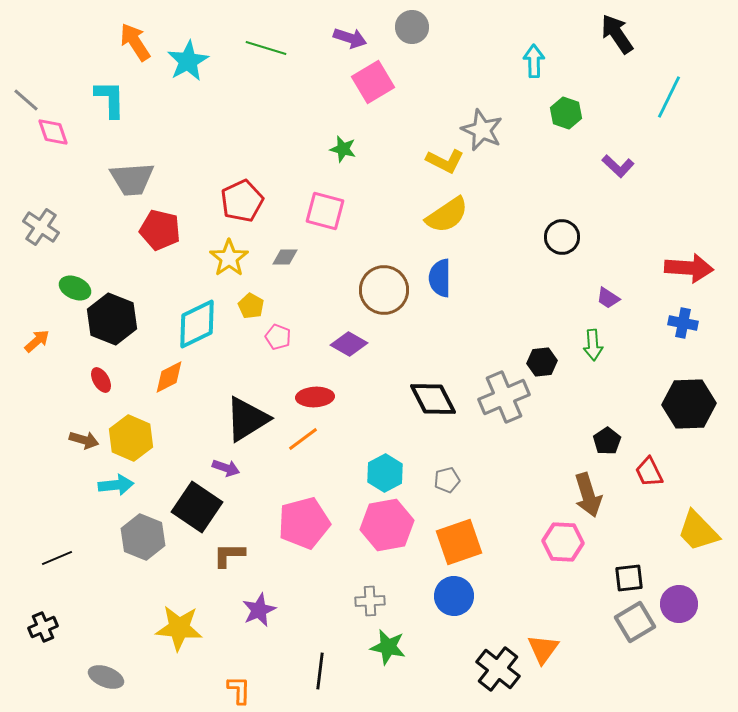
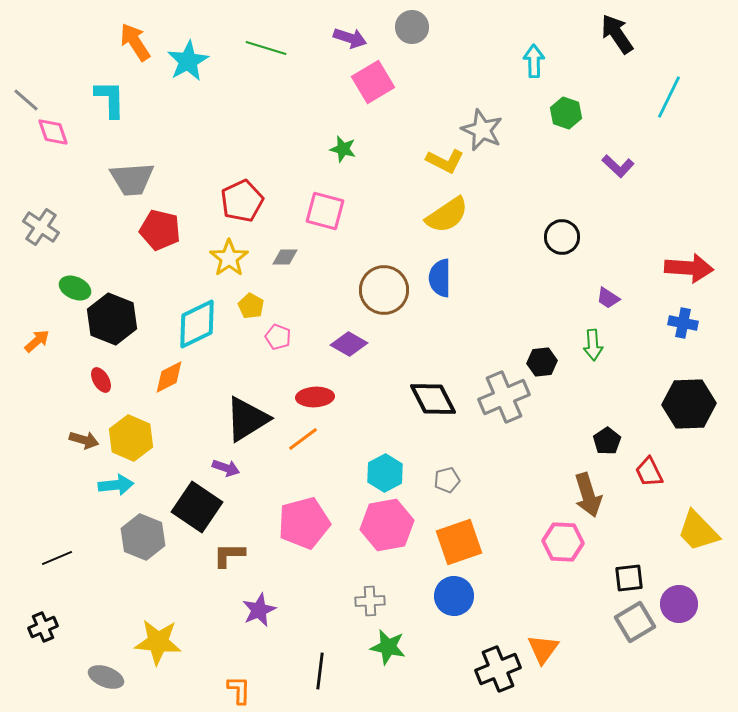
yellow star at (179, 628): moved 21 px left, 14 px down
black cross at (498, 669): rotated 30 degrees clockwise
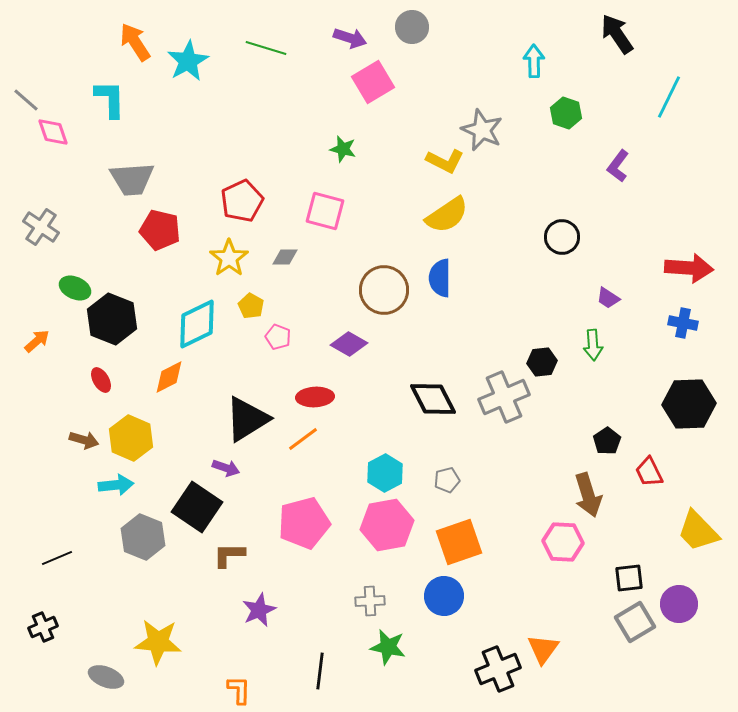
purple L-shape at (618, 166): rotated 84 degrees clockwise
blue circle at (454, 596): moved 10 px left
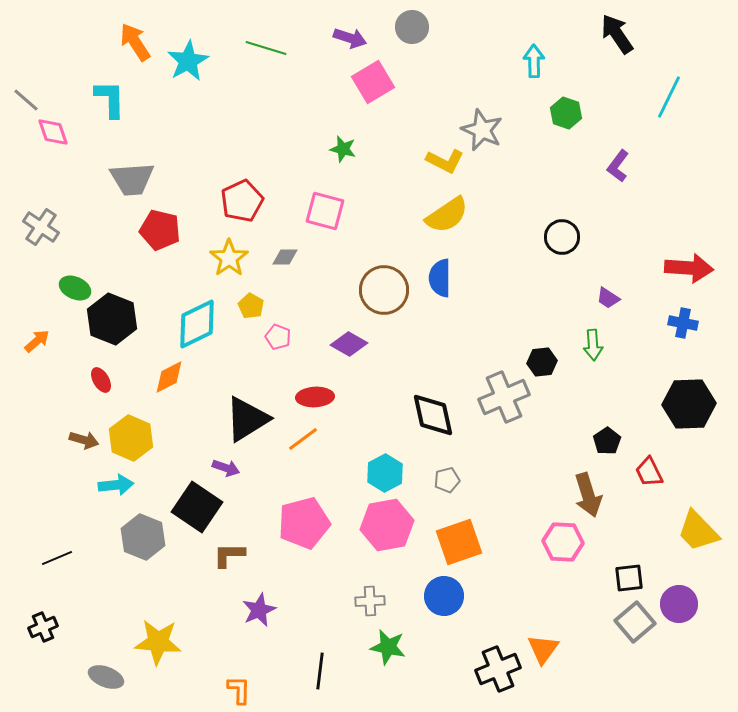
black diamond at (433, 399): moved 16 px down; rotated 15 degrees clockwise
gray square at (635, 622): rotated 9 degrees counterclockwise
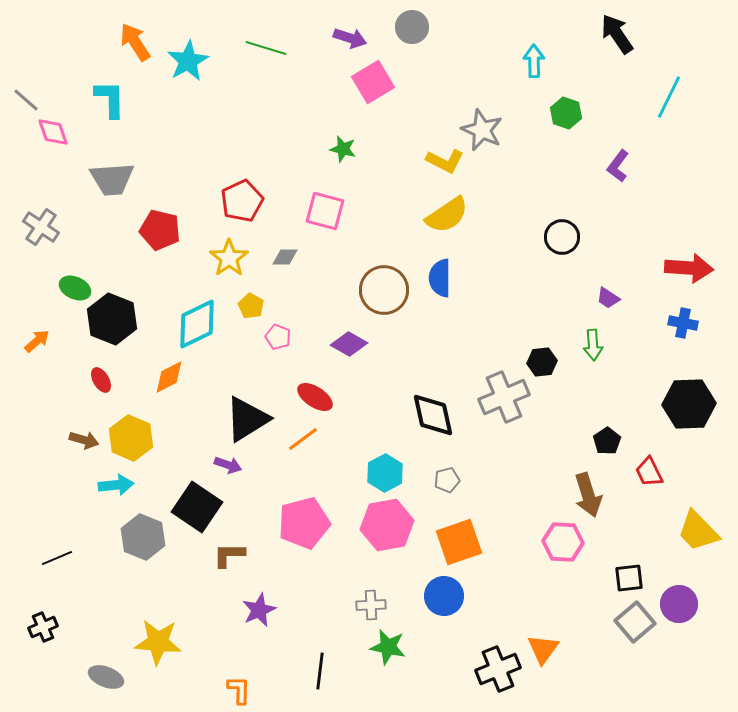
gray trapezoid at (132, 179): moved 20 px left
red ellipse at (315, 397): rotated 36 degrees clockwise
purple arrow at (226, 468): moved 2 px right, 3 px up
gray cross at (370, 601): moved 1 px right, 4 px down
